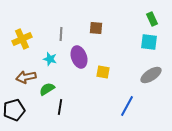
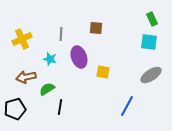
black pentagon: moved 1 px right, 1 px up
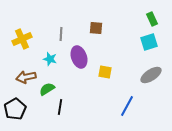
cyan square: rotated 24 degrees counterclockwise
yellow square: moved 2 px right
black pentagon: rotated 15 degrees counterclockwise
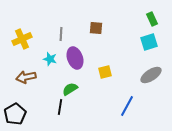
purple ellipse: moved 4 px left, 1 px down
yellow square: rotated 24 degrees counterclockwise
green semicircle: moved 23 px right
black pentagon: moved 5 px down
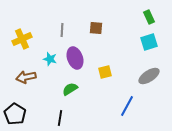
green rectangle: moved 3 px left, 2 px up
gray line: moved 1 px right, 4 px up
gray ellipse: moved 2 px left, 1 px down
black line: moved 11 px down
black pentagon: rotated 10 degrees counterclockwise
